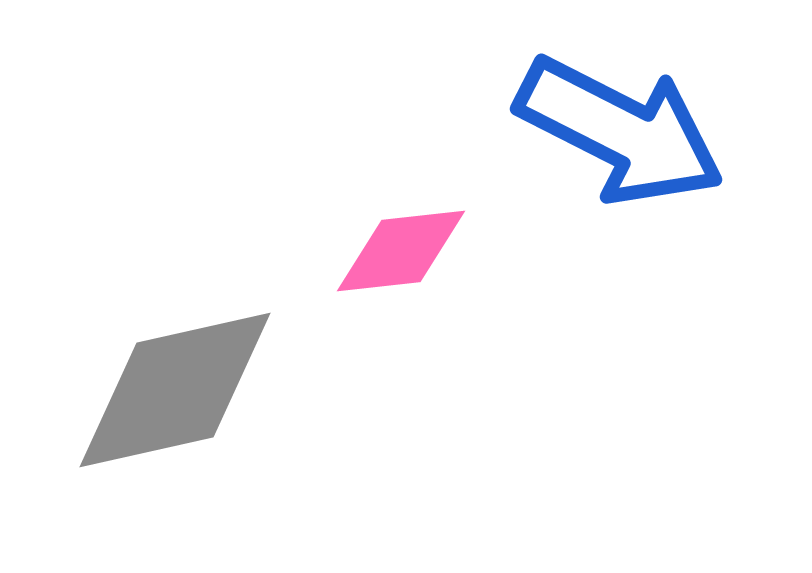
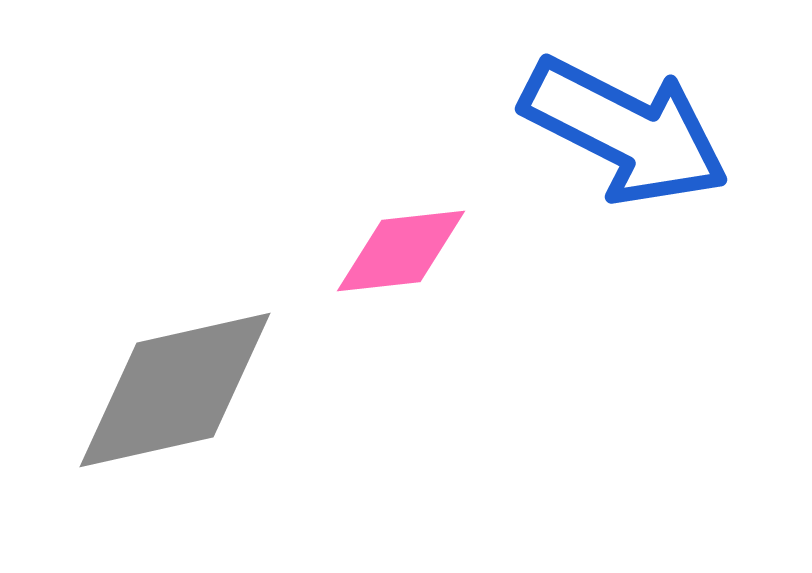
blue arrow: moved 5 px right
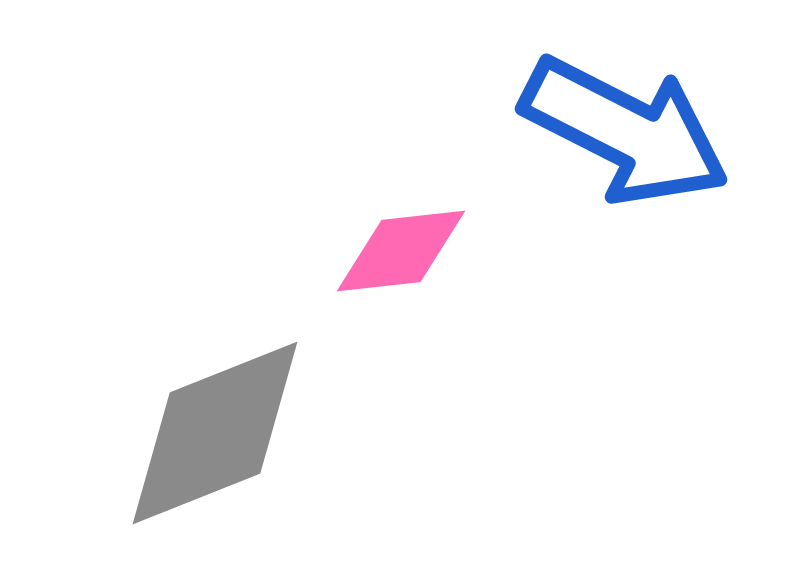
gray diamond: moved 40 px right, 43 px down; rotated 9 degrees counterclockwise
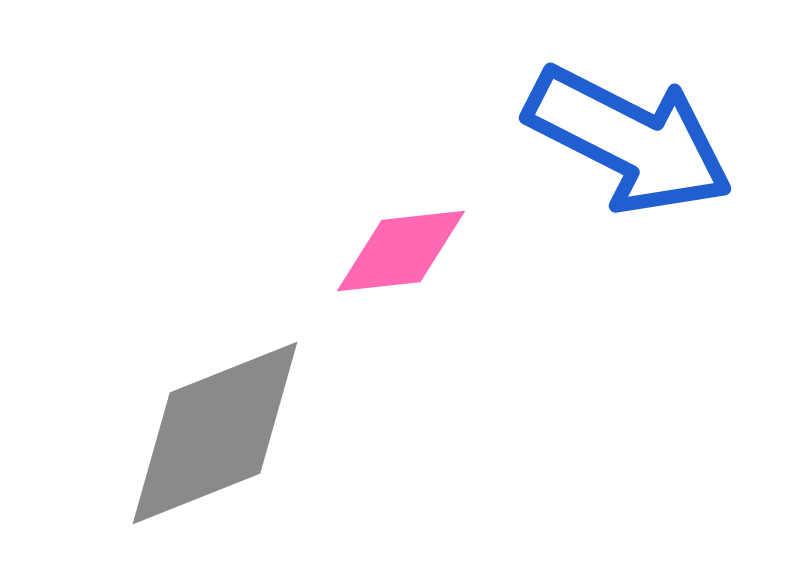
blue arrow: moved 4 px right, 9 px down
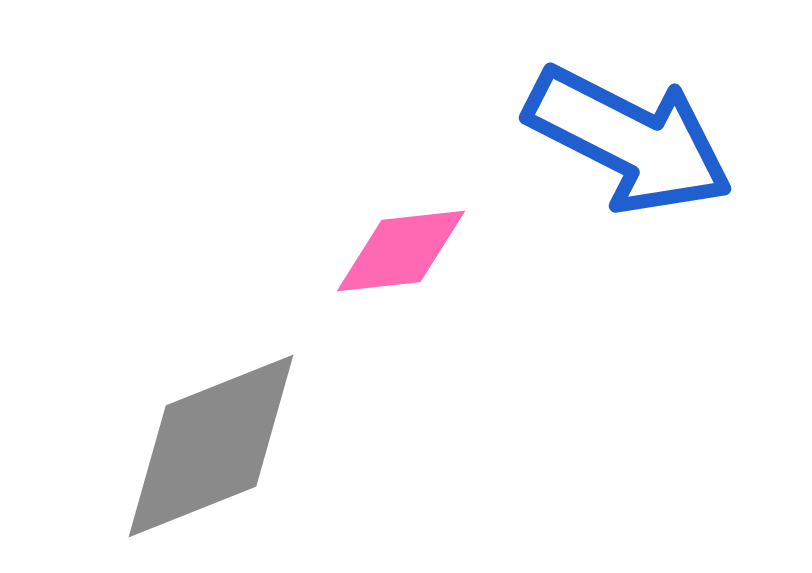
gray diamond: moved 4 px left, 13 px down
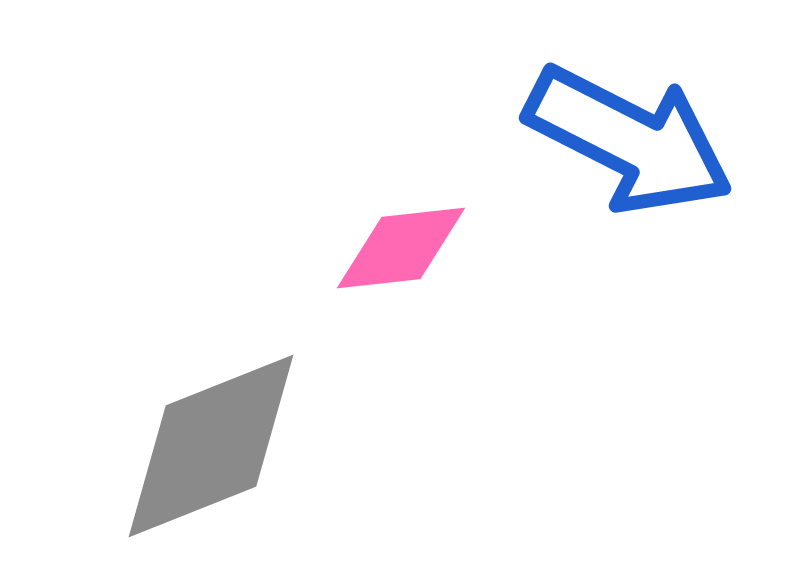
pink diamond: moved 3 px up
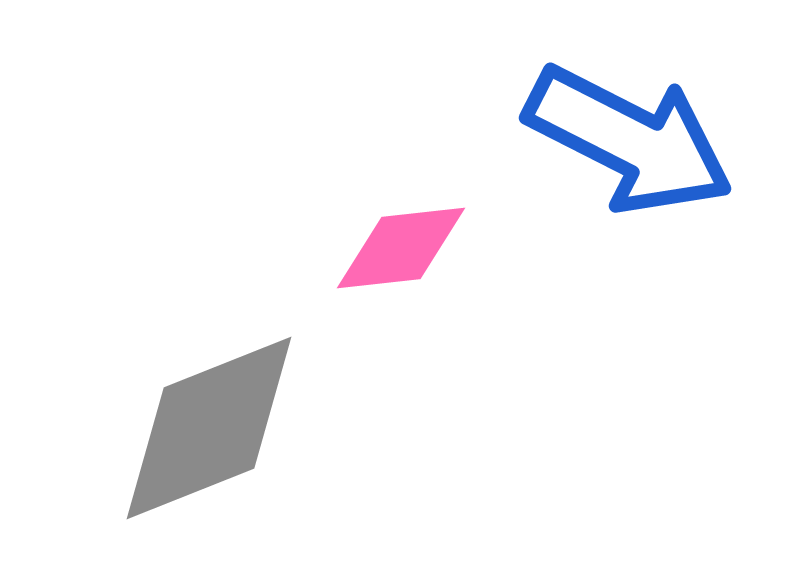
gray diamond: moved 2 px left, 18 px up
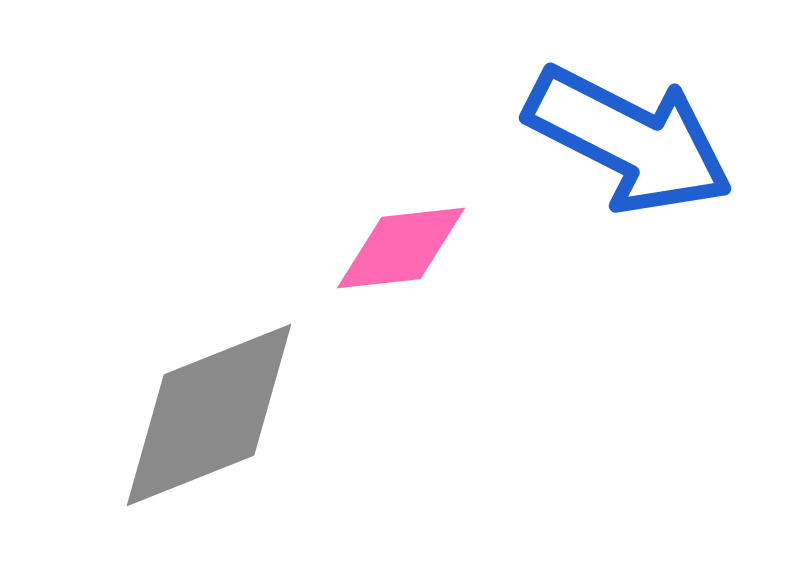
gray diamond: moved 13 px up
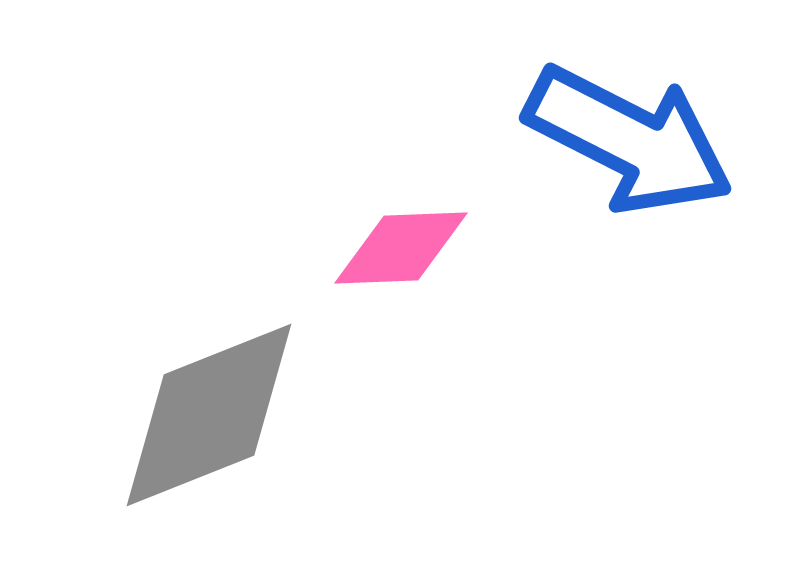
pink diamond: rotated 4 degrees clockwise
